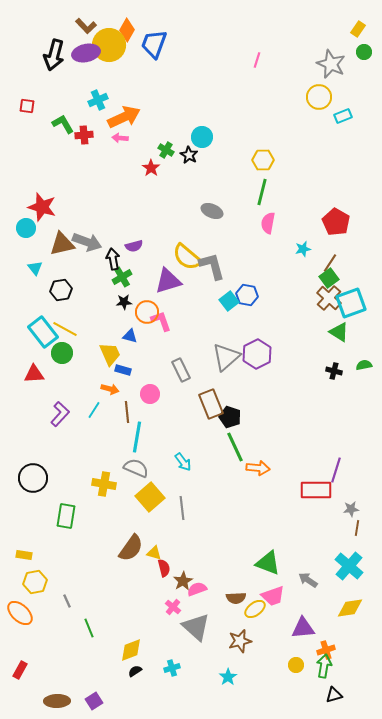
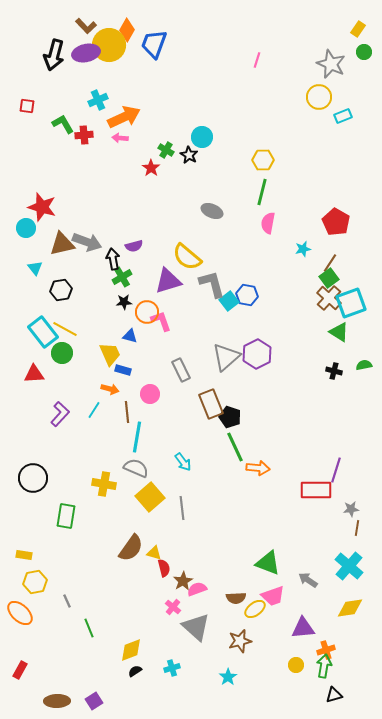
gray L-shape at (212, 266): moved 18 px down
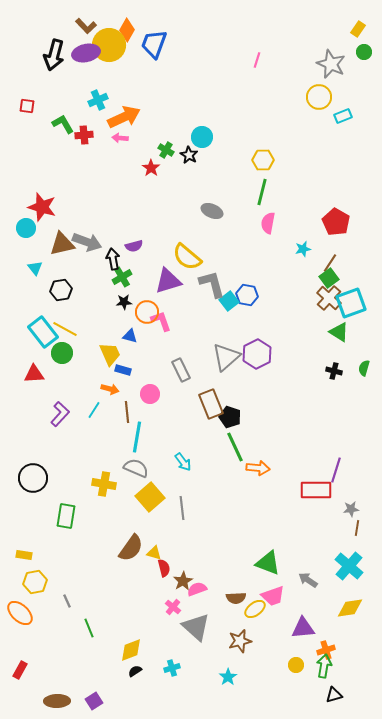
green semicircle at (364, 365): moved 3 px down; rotated 63 degrees counterclockwise
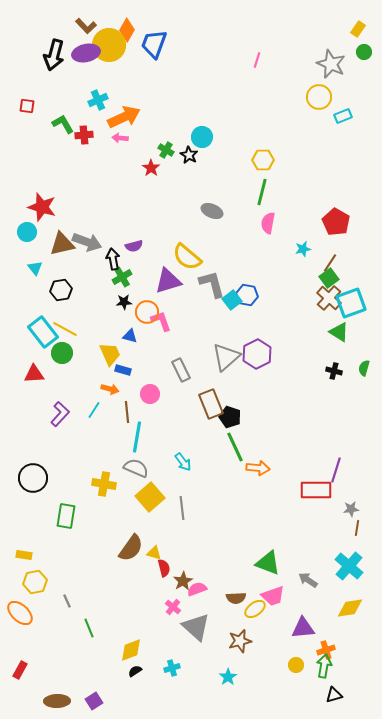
cyan circle at (26, 228): moved 1 px right, 4 px down
cyan square at (229, 301): moved 3 px right, 1 px up
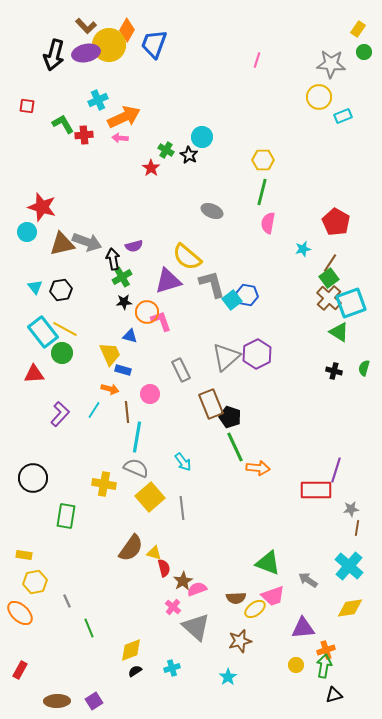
gray star at (331, 64): rotated 20 degrees counterclockwise
cyan triangle at (35, 268): moved 19 px down
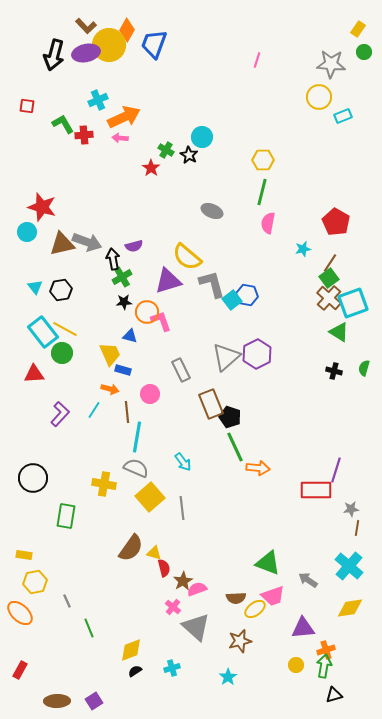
cyan square at (351, 303): moved 2 px right
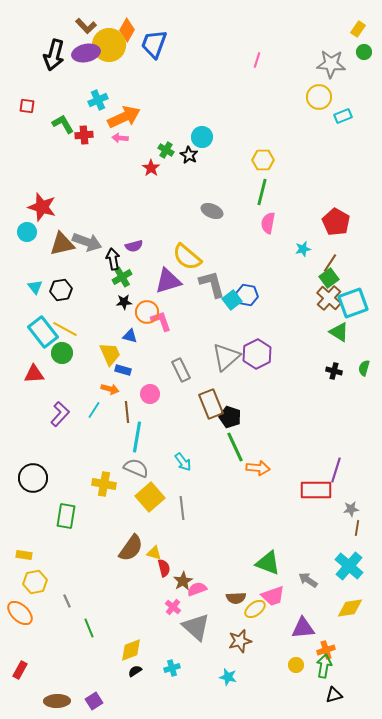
cyan star at (228, 677): rotated 24 degrees counterclockwise
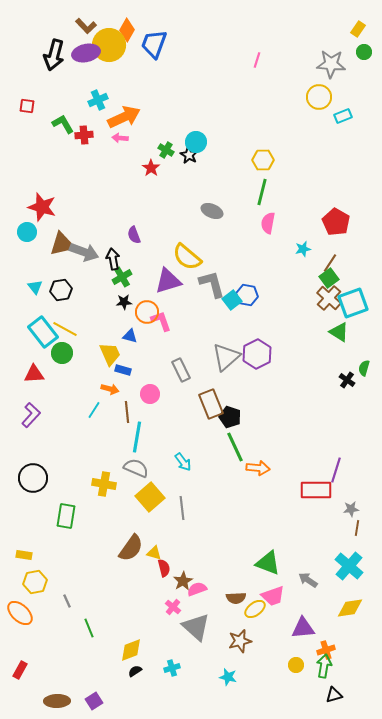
cyan circle at (202, 137): moved 6 px left, 5 px down
gray arrow at (87, 242): moved 3 px left, 10 px down
purple semicircle at (134, 246): moved 11 px up; rotated 84 degrees clockwise
black cross at (334, 371): moved 13 px right, 9 px down; rotated 21 degrees clockwise
purple L-shape at (60, 414): moved 29 px left, 1 px down
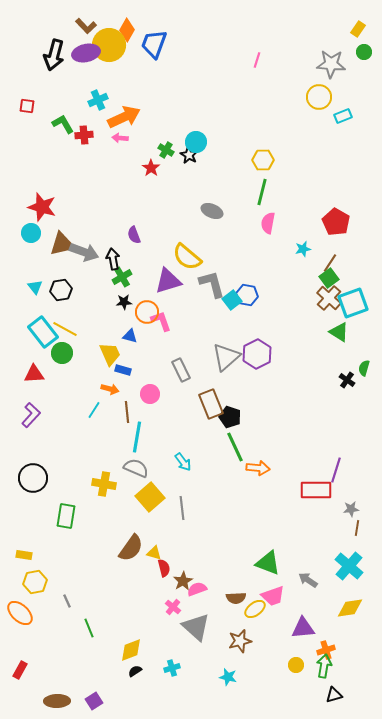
cyan circle at (27, 232): moved 4 px right, 1 px down
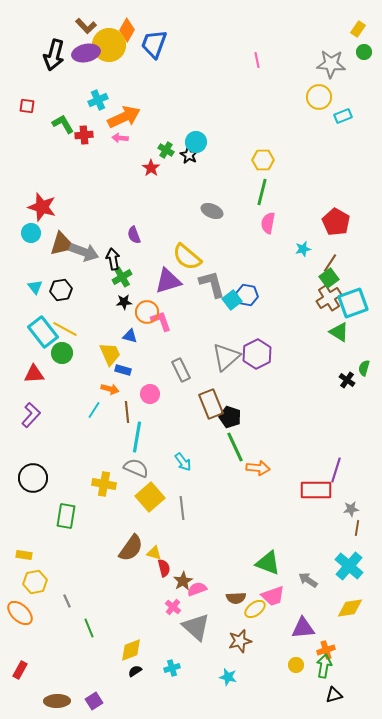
pink line at (257, 60): rotated 28 degrees counterclockwise
brown cross at (329, 298): rotated 15 degrees clockwise
